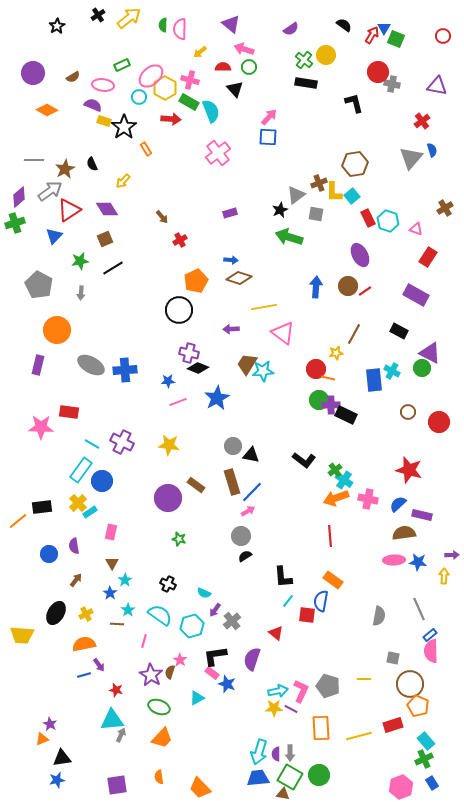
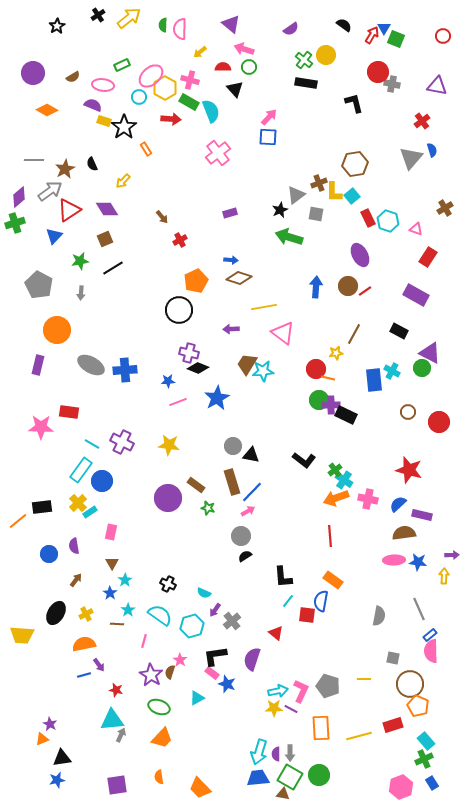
green star at (179, 539): moved 29 px right, 31 px up
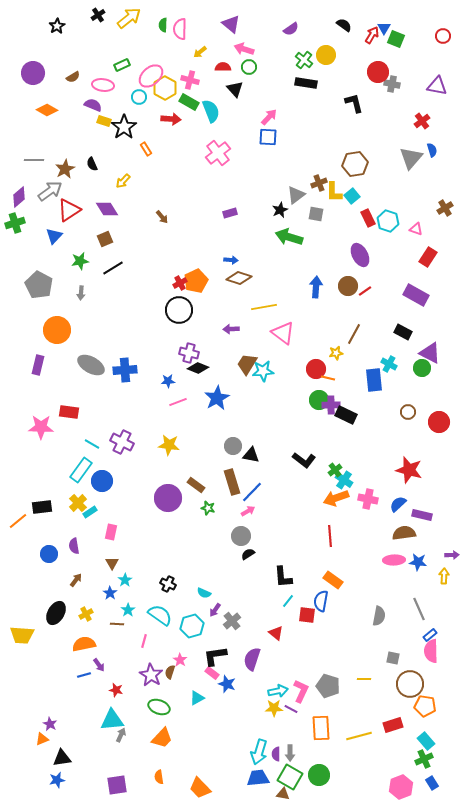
red cross at (180, 240): moved 43 px down
black rectangle at (399, 331): moved 4 px right, 1 px down
cyan cross at (392, 371): moved 3 px left, 7 px up
black semicircle at (245, 556): moved 3 px right, 2 px up
orange pentagon at (418, 706): moved 7 px right; rotated 15 degrees counterclockwise
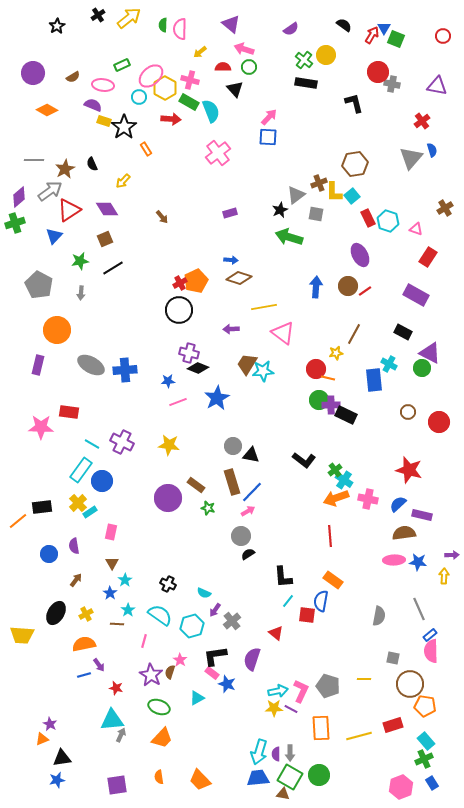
red star at (116, 690): moved 2 px up
orange trapezoid at (200, 788): moved 8 px up
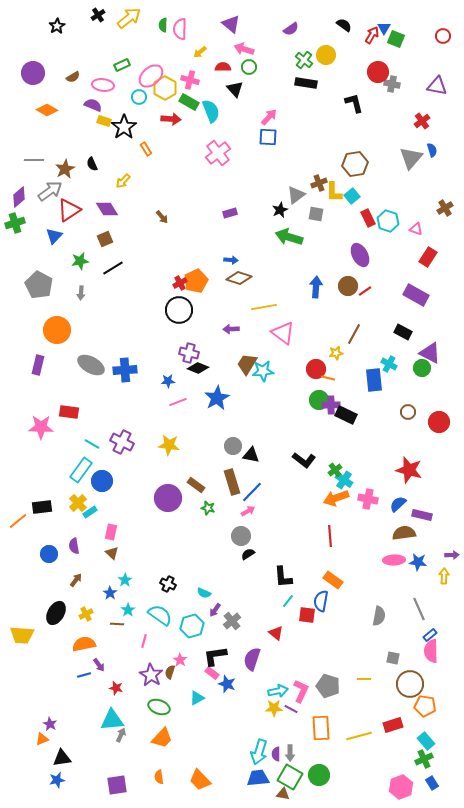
brown triangle at (112, 563): moved 10 px up; rotated 16 degrees counterclockwise
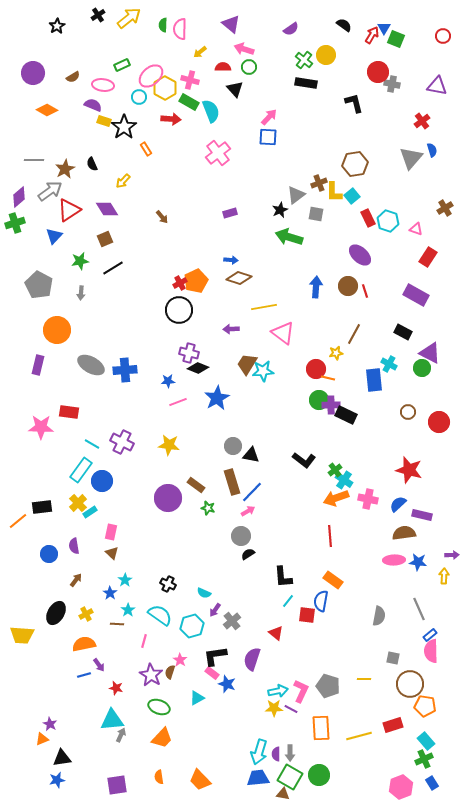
purple ellipse at (360, 255): rotated 20 degrees counterclockwise
red line at (365, 291): rotated 72 degrees counterclockwise
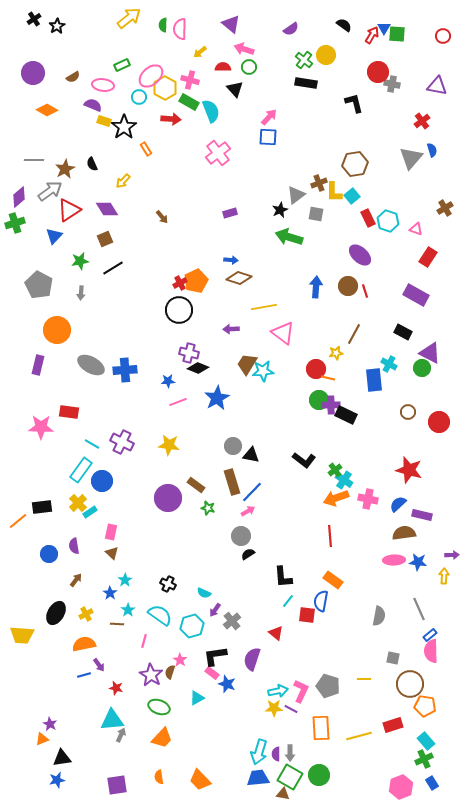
black cross at (98, 15): moved 64 px left, 4 px down
green square at (396, 39): moved 1 px right, 5 px up; rotated 18 degrees counterclockwise
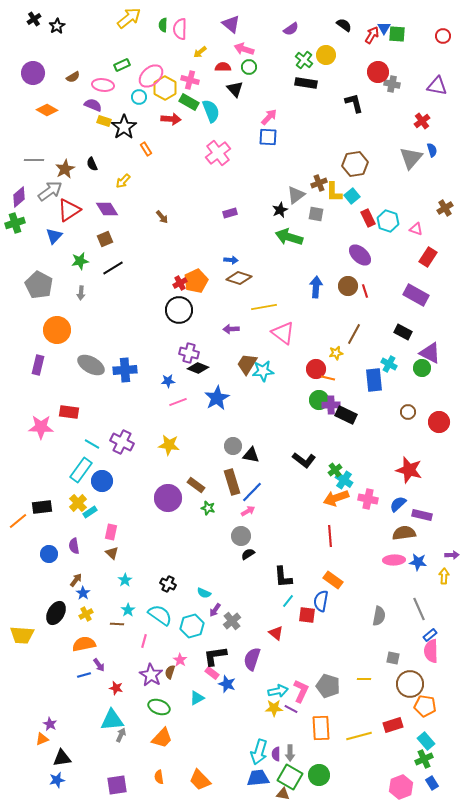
blue star at (110, 593): moved 27 px left
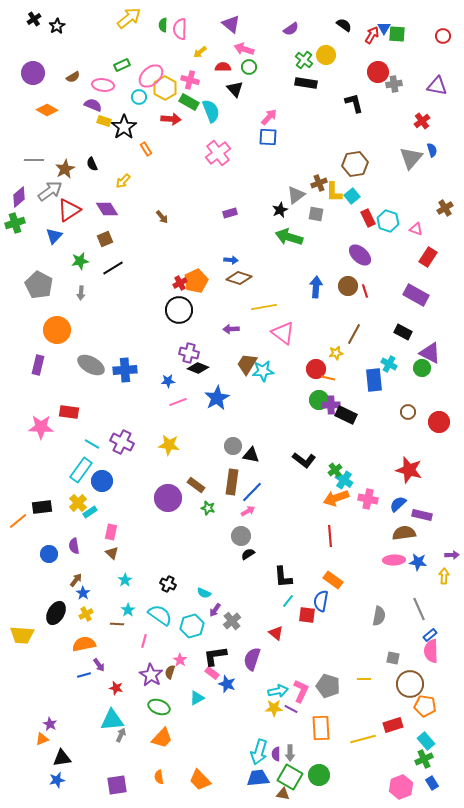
gray cross at (392, 84): moved 2 px right; rotated 21 degrees counterclockwise
brown rectangle at (232, 482): rotated 25 degrees clockwise
yellow line at (359, 736): moved 4 px right, 3 px down
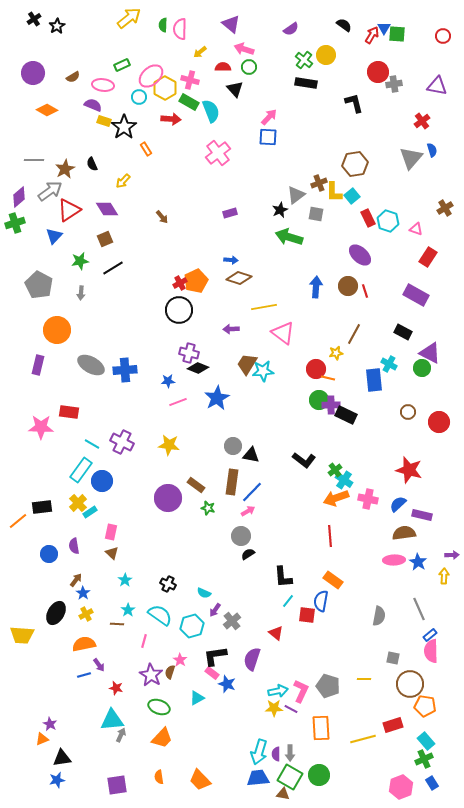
blue star at (418, 562): rotated 24 degrees clockwise
